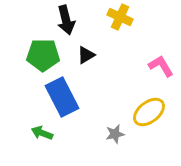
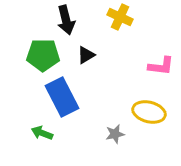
pink L-shape: rotated 128 degrees clockwise
yellow ellipse: rotated 52 degrees clockwise
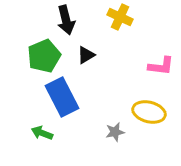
green pentagon: moved 1 px right, 1 px down; rotated 24 degrees counterclockwise
gray star: moved 2 px up
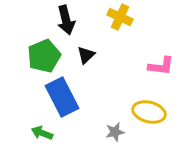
black triangle: rotated 12 degrees counterclockwise
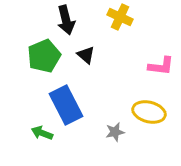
black triangle: rotated 36 degrees counterclockwise
blue rectangle: moved 4 px right, 8 px down
